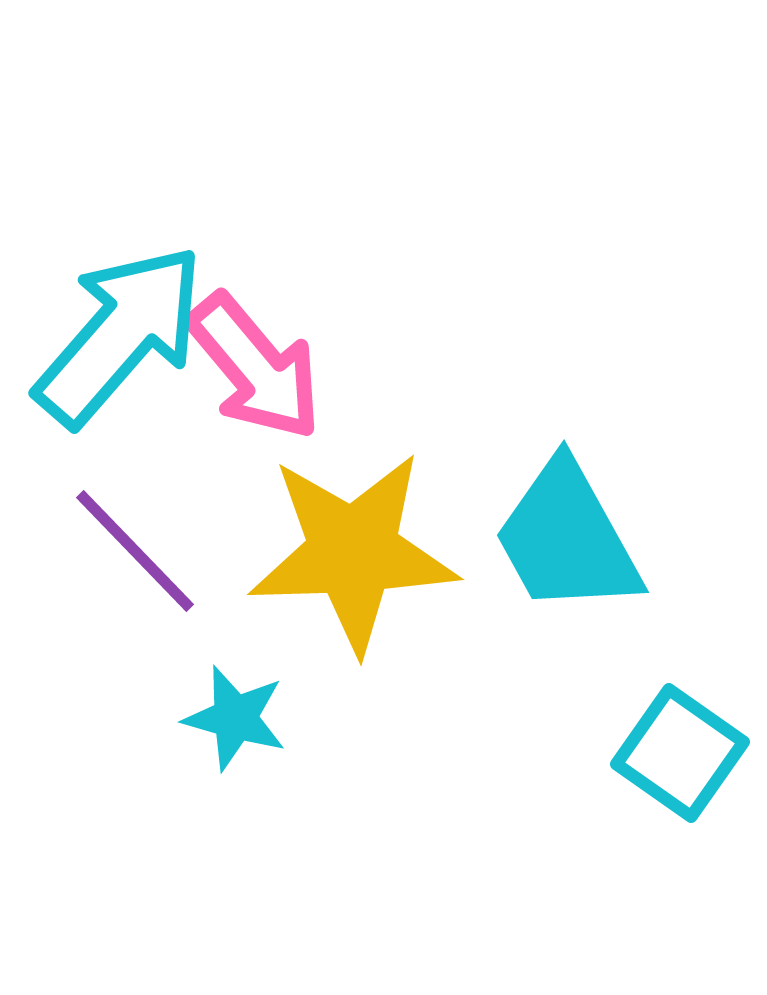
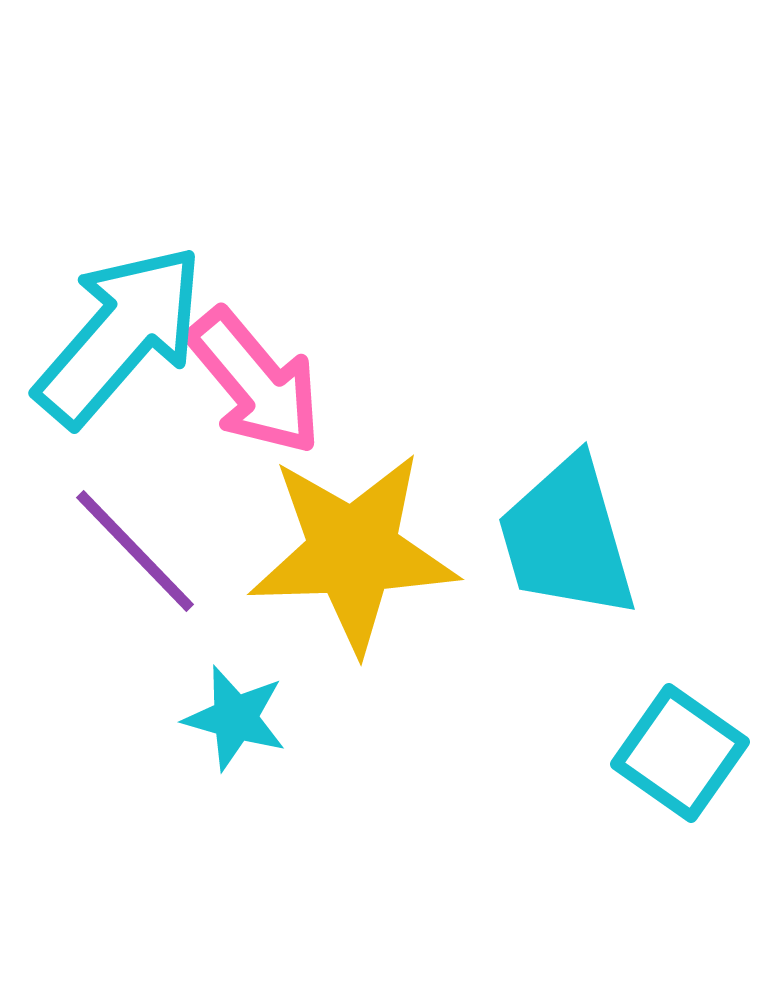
pink arrow: moved 15 px down
cyan trapezoid: rotated 13 degrees clockwise
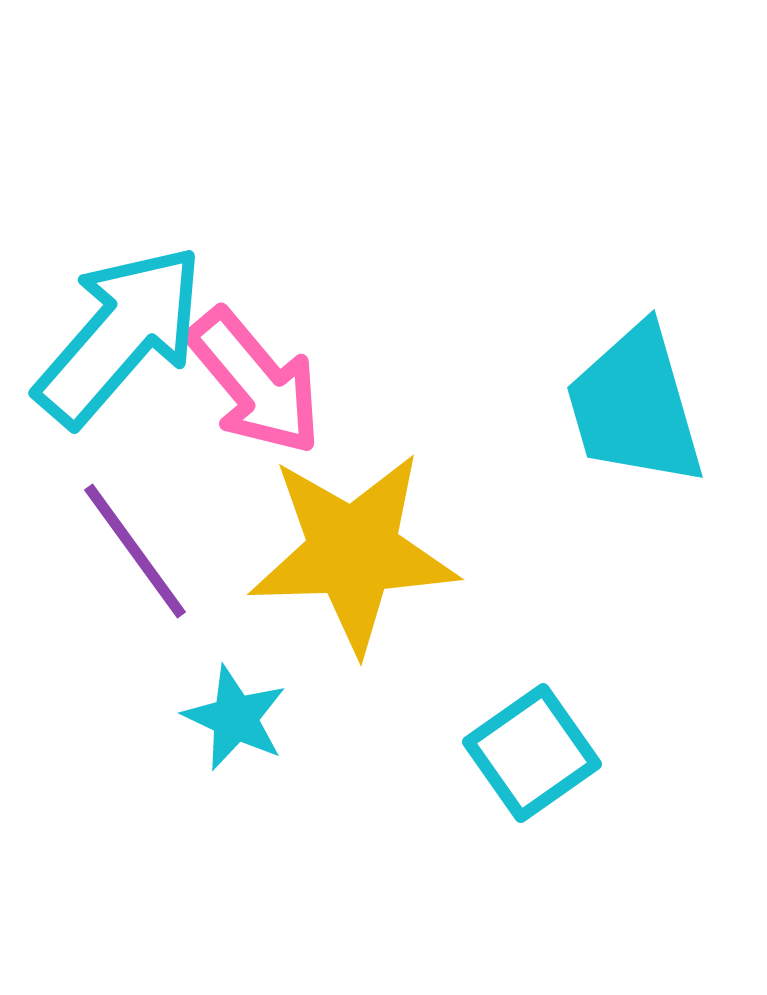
cyan trapezoid: moved 68 px right, 132 px up
purple line: rotated 8 degrees clockwise
cyan star: rotated 9 degrees clockwise
cyan square: moved 148 px left; rotated 20 degrees clockwise
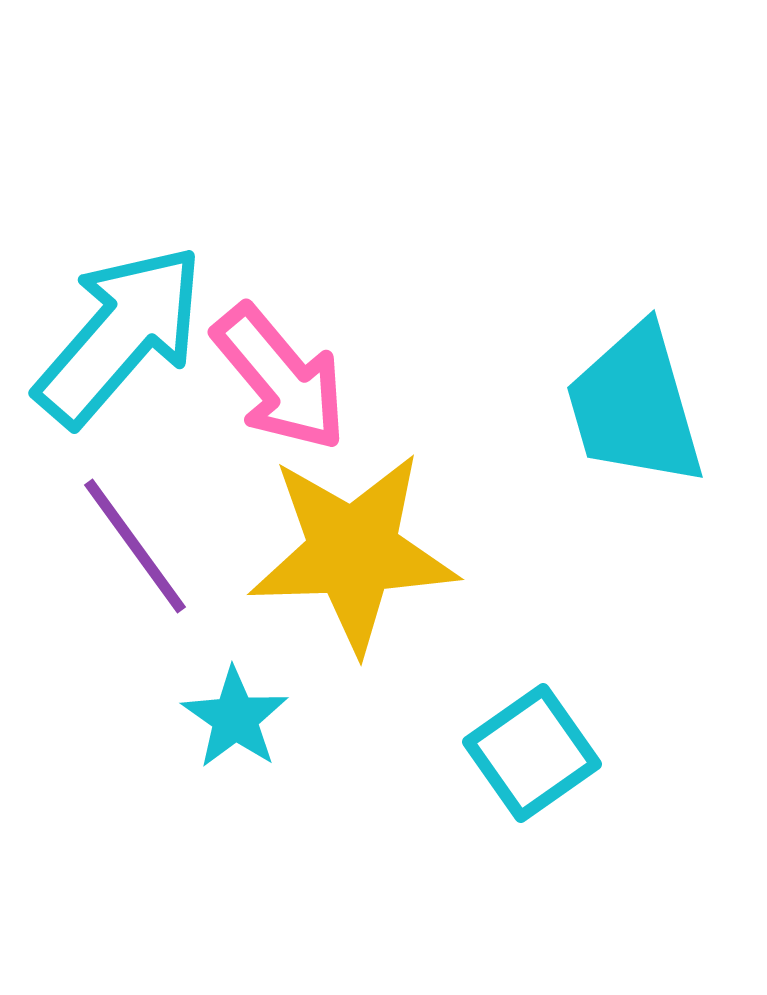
pink arrow: moved 25 px right, 4 px up
purple line: moved 5 px up
cyan star: rotated 10 degrees clockwise
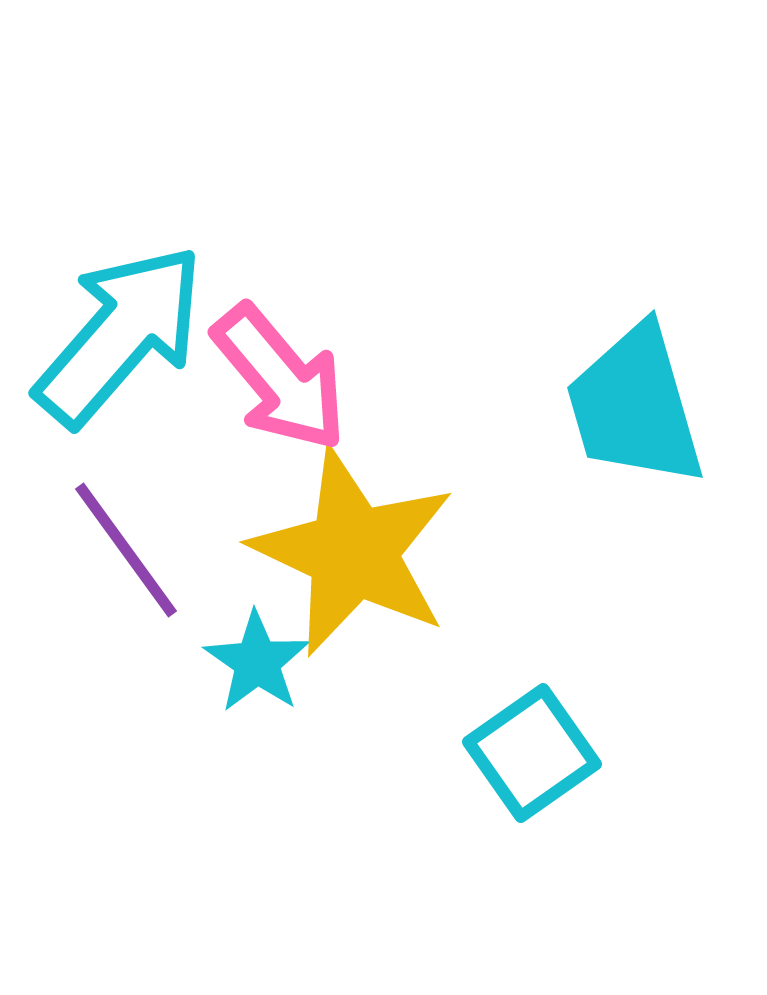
purple line: moved 9 px left, 4 px down
yellow star: rotated 27 degrees clockwise
cyan star: moved 22 px right, 56 px up
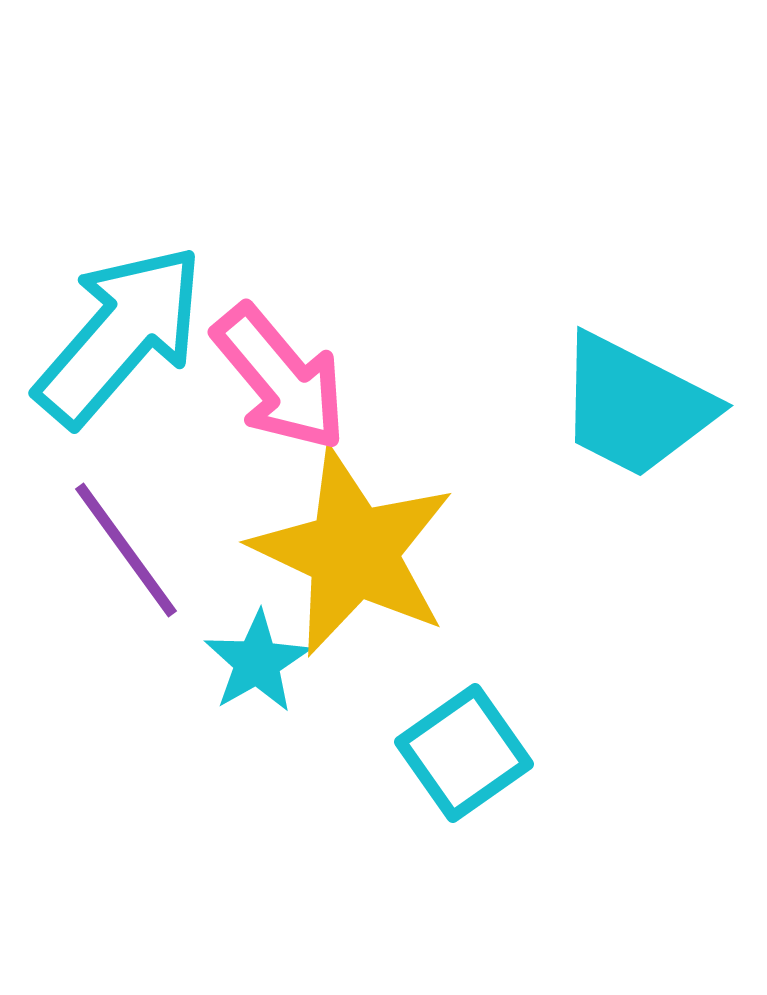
cyan trapezoid: rotated 47 degrees counterclockwise
cyan star: rotated 7 degrees clockwise
cyan square: moved 68 px left
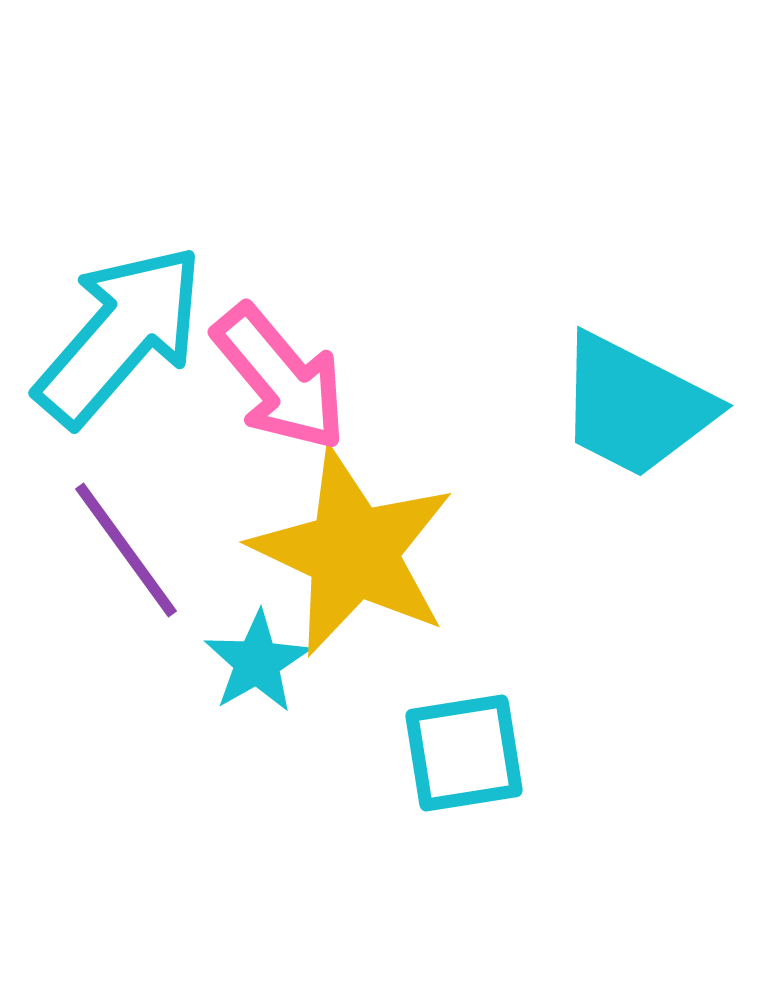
cyan square: rotated 26 degrees clockwise
